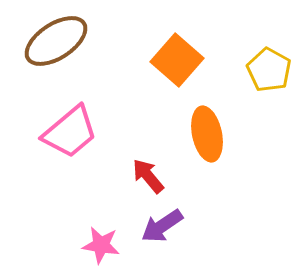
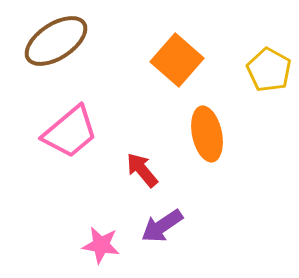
red arrow: moved 6 px left, 6 px up
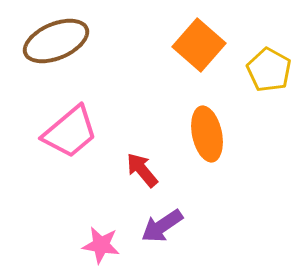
brown ellipse: rotated 10 degrees clockwise
orange square: moved 22 px right, 15 px up
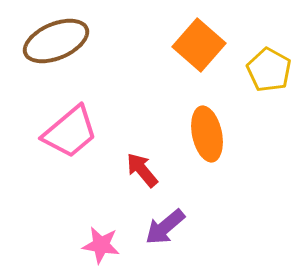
purple arrow: moved 3 px right, 1 px down; rotated 6 degrees counterclockwise
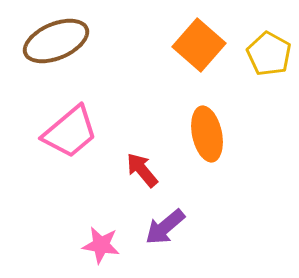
yellow pentagon: moved 16 px up
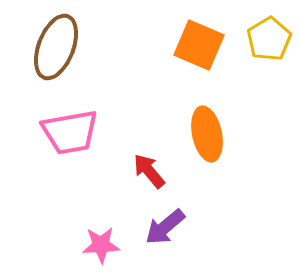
brown ellipse: moved 6 px down; rotated 46 degrees counterclockwise
orange square: rotated 18 degrees counterclockwise
yellow pentagon: moved 15 px up; rotated 12 degrees clockwise
pink trapezoid: rotated 30 degrees clockwise
red arrow: moved 7 px right, 1 px down
pink star: rotated 12 degrees counterclockwise
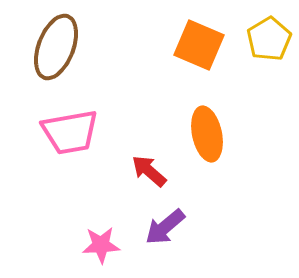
red arrow: rotated 9 degrees counterclockwise
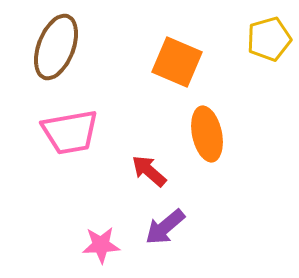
yellow pentagon: rotated 15 degrees clockwise
orange square: moved 22 px left, 17 px down
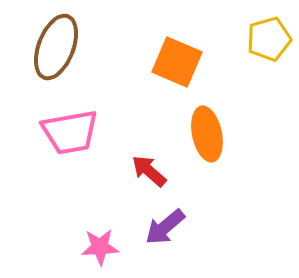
pink star: moved 1 px left, 2 px down
